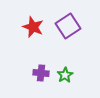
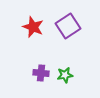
green star: rotated 21 degrees clockwise
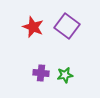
purple square: moved 1 px left; rotated 20 degrees counterclockwise
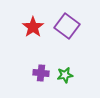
red star: rotated 15 degrees clockwise
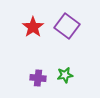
purple cross: moved 3 px left, 5 px down
